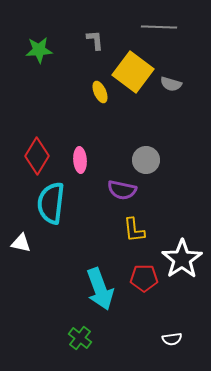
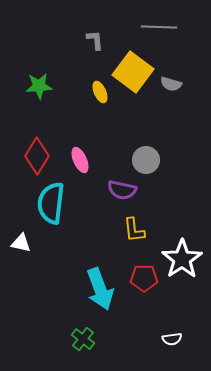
green star: moved 36 px down
pink ellipse: rotated 20 degrees counterclockwise
green cross: moved 3 px right, 1 px down
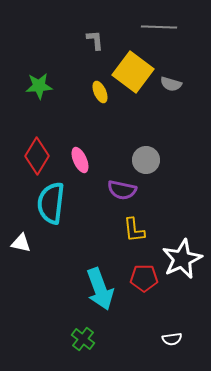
white star: rotated 9 degrees clockwise
